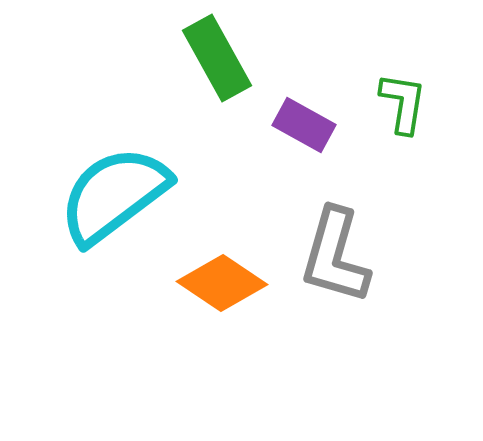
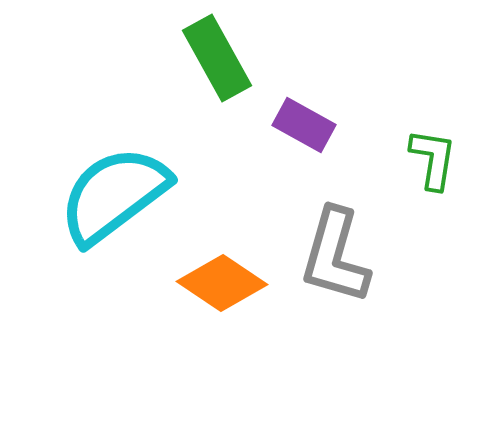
green L-shape: moved 30 px right, 56 px down
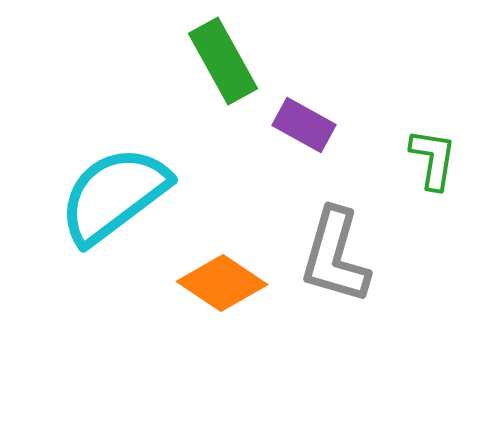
green rectangle: moved 6 px right, 3 px down
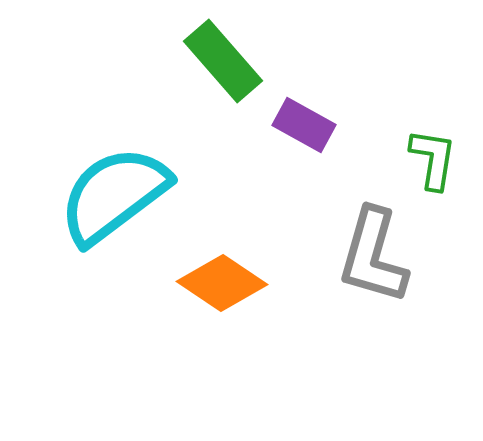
green rectangle: rotated 12 degrees counterclockwise
gray L-shape: moved 38 px right
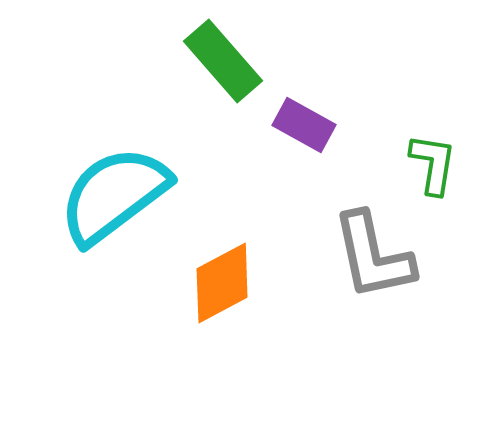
green L-shape: moved 5 px down
gray L-shape: rotated 28 degrees counterclockwise
orange diamond: rotated 62 degrees counterclockwise
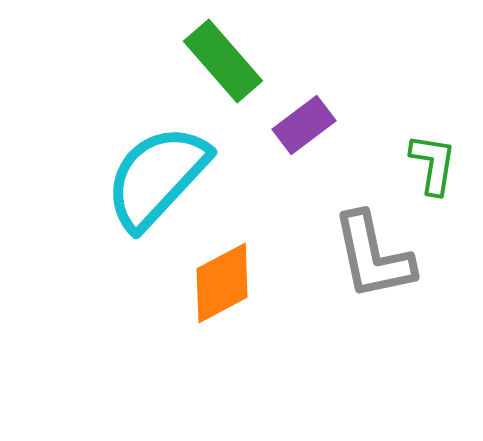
purple rectangle: rotated 66 degrees counterclockwise
cyan semicircle: moved 43 px right, 18 px up; rotated 10 degrees counterclockwise
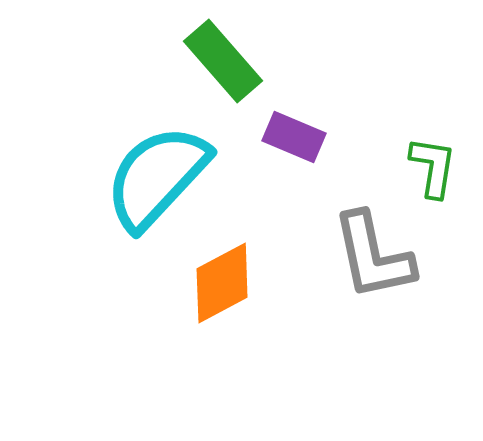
purple rectangle: moved 10 px left, 12 px down; rotated 60 degrees clockwise
green L-shape: moved 3 px down
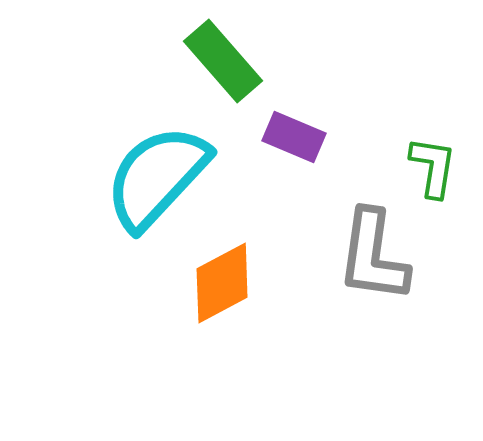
gray L-shape: rotated 20 degrees clockwise
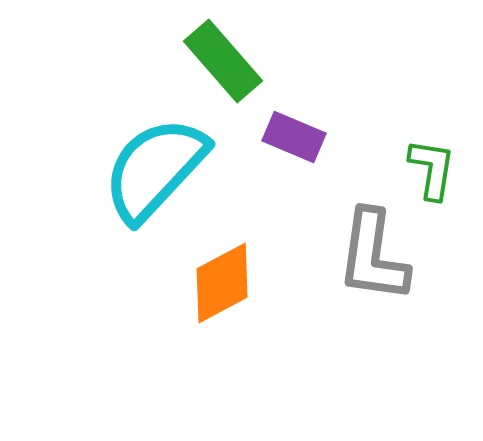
green L-shape: moved 1 px left, 2 px down
cyan semicircle: moved 2 px left, 8 px up
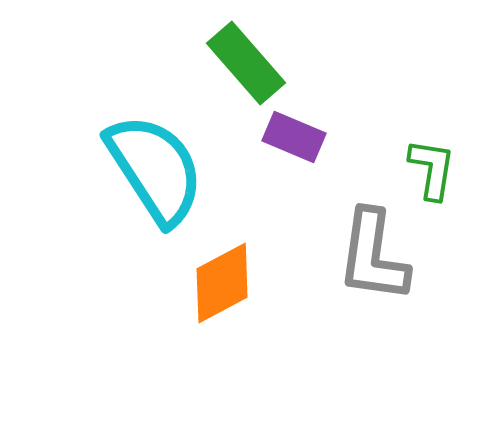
green rectangle: moved 23 px right, 2 px down
cyan semicircle: rotated 104 degrees clockwise
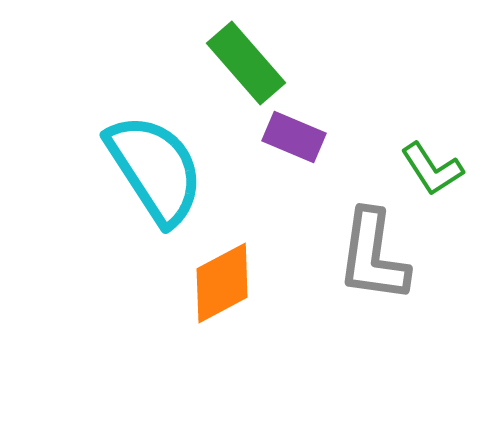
green L-shape: rotated 138 degrees clockwise
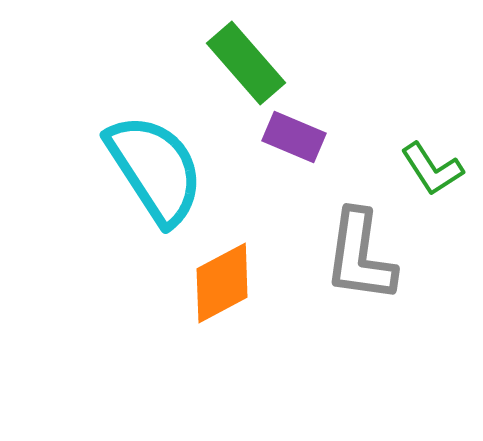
gray L-shape: moved 13 px left
